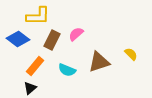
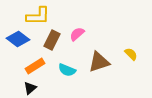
pink semicircle: moved 1 px right
orange rectangle: rotated 18 degrees clockwise
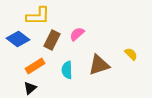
brown triangle: moved 3 px down
cyan semicircle: rotated 66 degrees clockwise
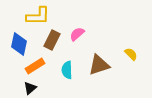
blue diamond: moved 1 px right, 5 px down; rotated 65 degrees clockwise
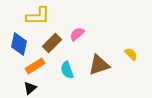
brown rectangle: moved 3 px down; rotated 18 degrees clockwise
cyan semicircle: rotated 18 degrees counterclockwise
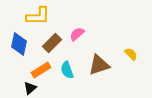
orange rectangle: moved 6 px right, 4 px down
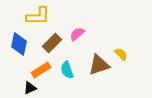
yellow semicircle: moved 10 px left
black triangle: rotated 16 degrees clockwise
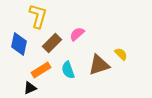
yellow L-shape: rotated 75 degrees counterclockwise
cyan semicircle: moved 1 px right
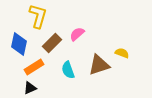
yellow semicircle: moved 1 px right, 1 px up; rotated 24 degrees counterclockwise
orange rectangle: moved 7 px left, 3 px up
